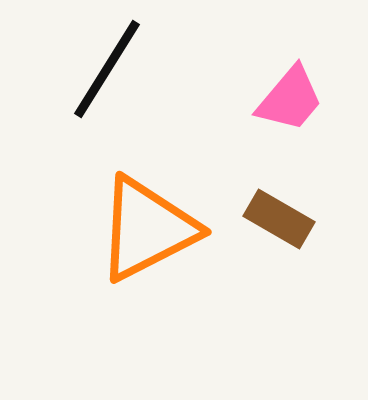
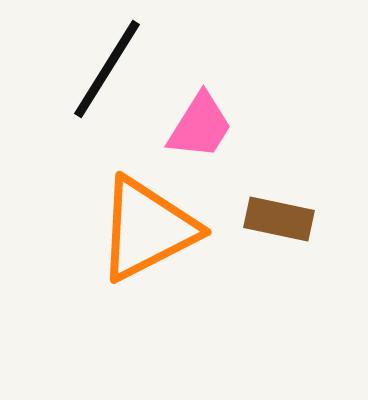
pink trapezoid: moved 90 px left, 27 px down; rotated 8 degrees counterclockwise
brown rectangle: rotated 18 degrees counterclockwise
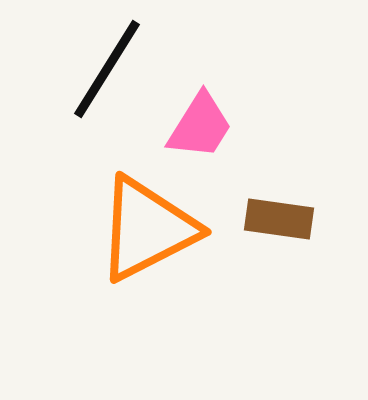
brown rectangle: rotated 4 degrees counterclockwise
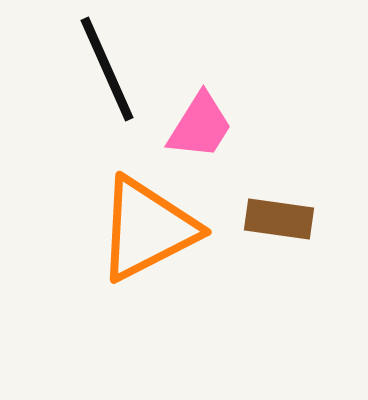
black line: rotated 56 degrees counterclockwise
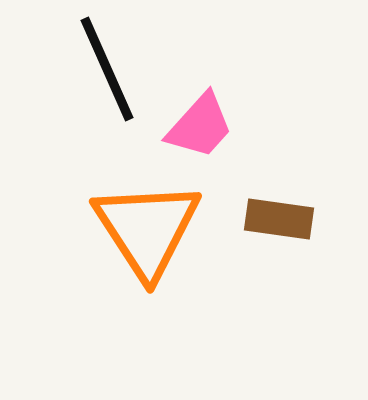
pink trapezoid: rotated 10 degrees clockwise
orange triangle: rotated 36 degrees counterclockwise
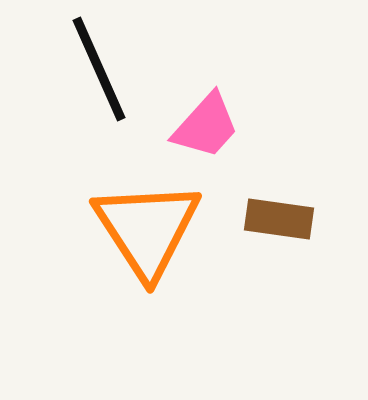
black line: moved 8 px left
pink trapezoid: moved 6 px right
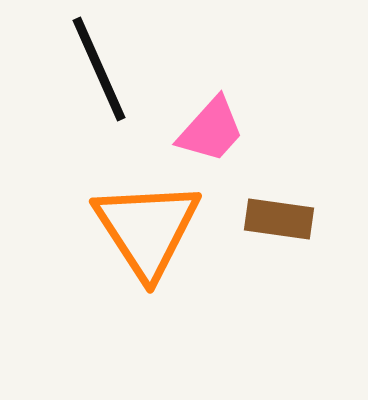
pink trapezoid: moved 5 px right, 4 px down
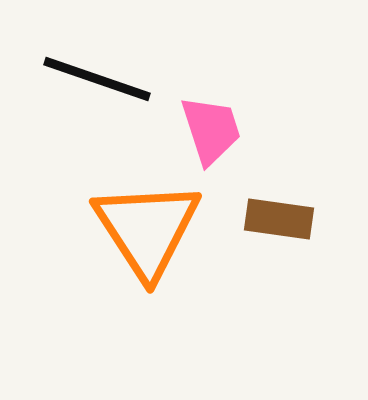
black line: moved 2 px left, 10 px down; rotated 47 degrees counterclockwise
pink trapezoid: rotated 60 degrees counterclockwise
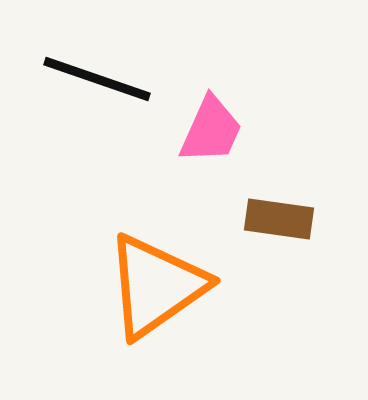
pink trapezoid: rotated 42 degrees clockwise
orange triangle: moved 9 px right, 57 px down; rotated 28 degrees clockwise
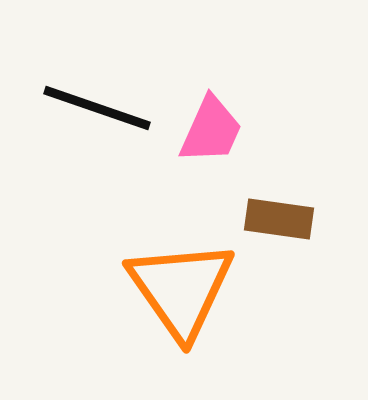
black line: moved 29 px down
orange triangle: moved 25 px right, 3 px down; rotated 30 degrees counterclockwise
